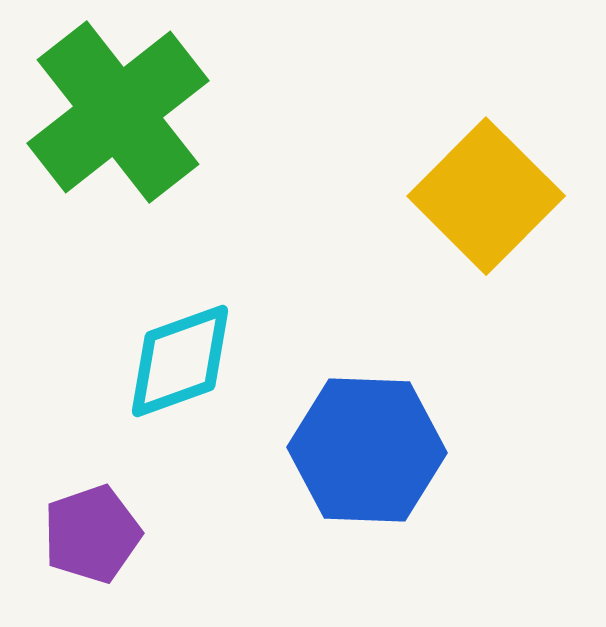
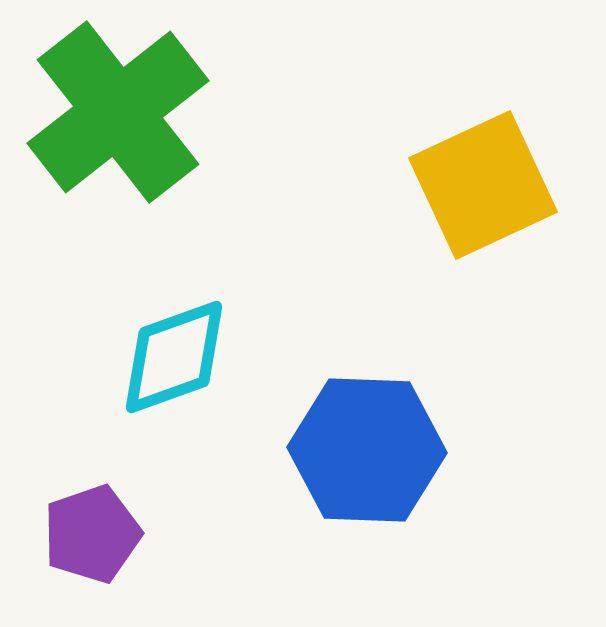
yellow square: moved 3 px left, 11 px up; rotated 20 degrees clockwise
cyan diamond: moved 6 px left, 4 px up
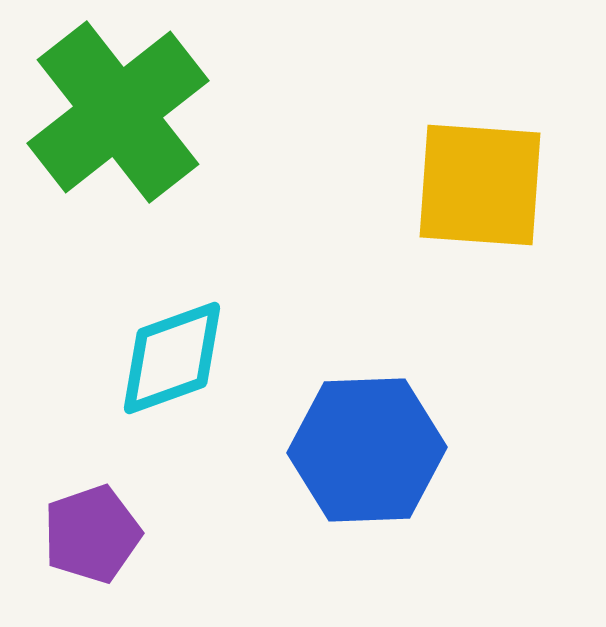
yellow square: moved 3 px left; rotated 29 degrees clockwise
cyan diamond: moved 2 px left, 1 px down
blue hexagon: rotated 4 degrees counterclockwise
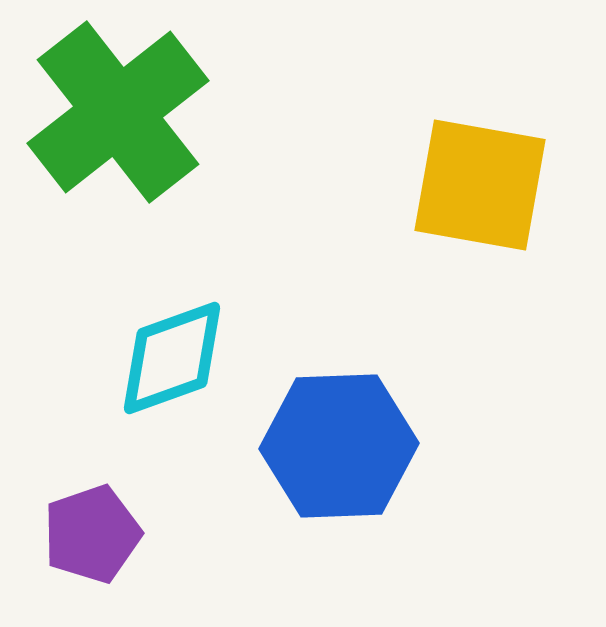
yellow square: rotated 6 degrees clockwise
blue hexagon: moved 28 px left, 4 px up
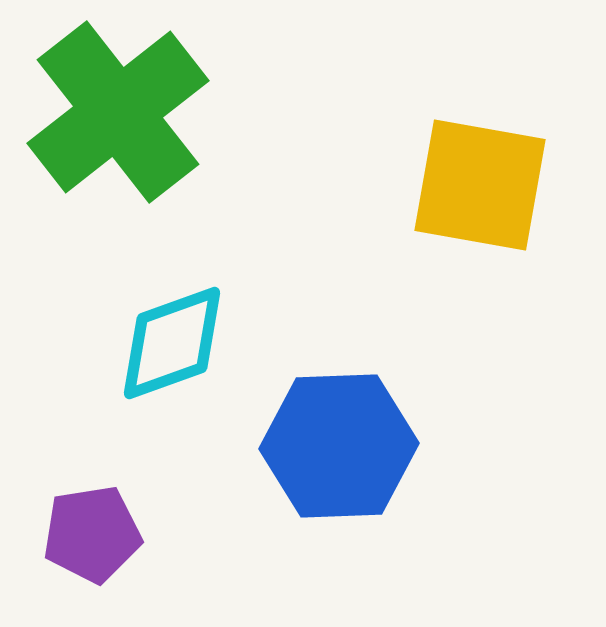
cyan diamond: moved 15 px up
purple pentagon: rotated 10 degrees clockwise
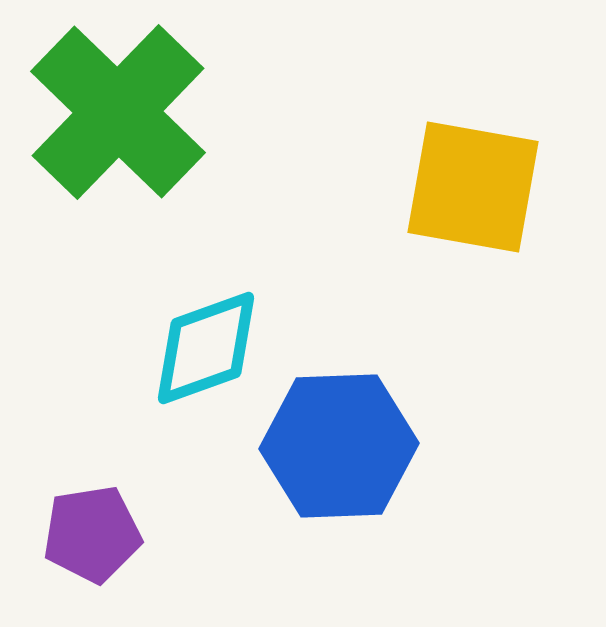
green cross: rotated 8 degrees counterclockwise
yellow square: moved 7 px left, 2 px down
cyan diamond: moved 34 px right, 5 px down
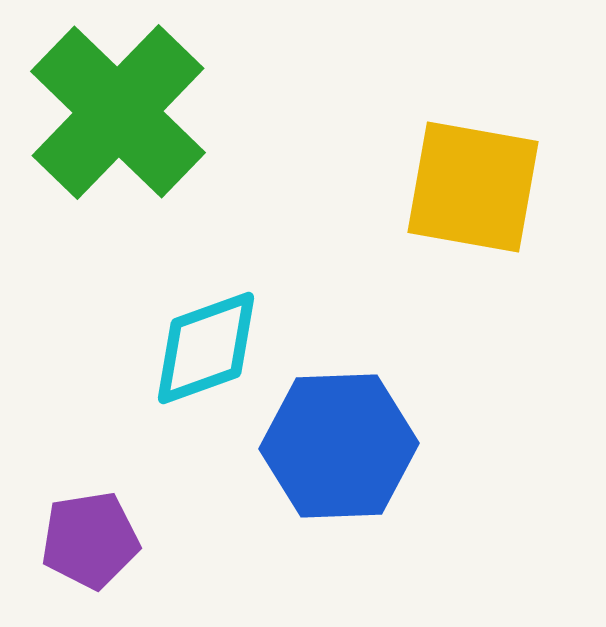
purple pentagon: moved 2 px left, 6 px down
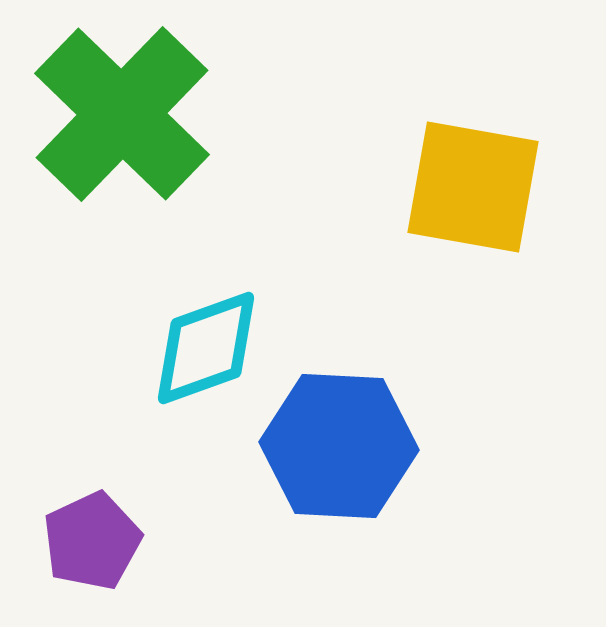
green cross: moved 4 px right, 2 px down
blue hexagon: rotated 5 degrees clockwise
purple pentagon: moved 2 px right, 1 px down; rotated 16 degrees counterclockwise
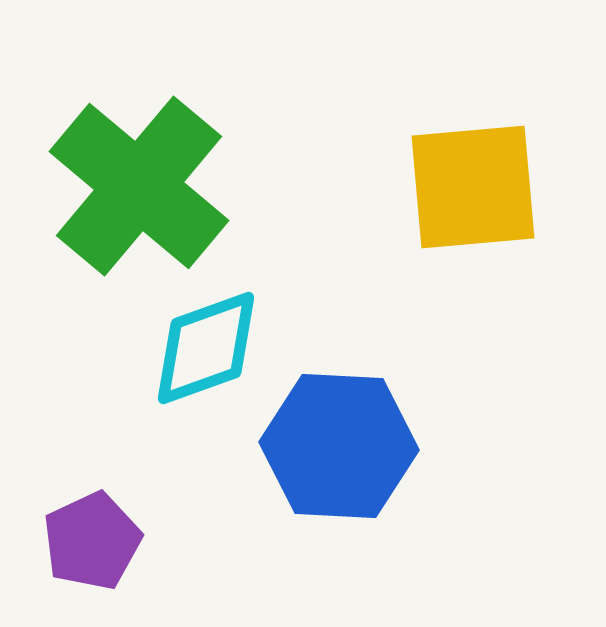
green cross: moved 17 px right, 72 px down; rotated 4 degrees counterclockwise
yellow square: rotated 15 degrees counterclockwise
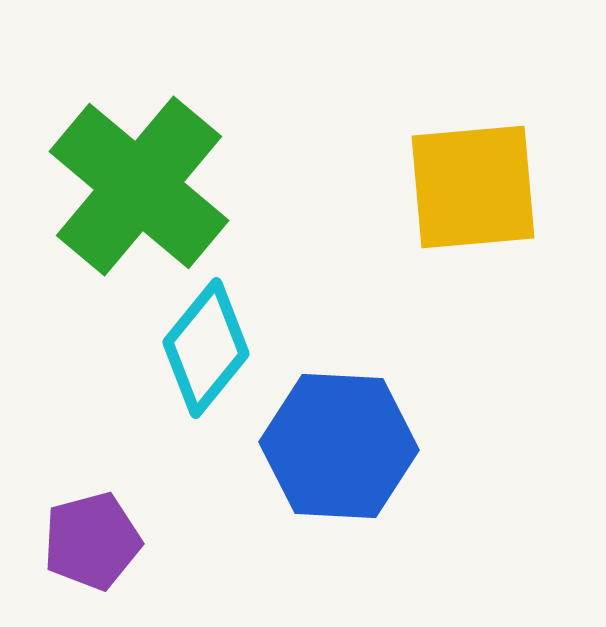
cyan diamond: rotated 31 degrees counterclockwise
purple pentagon: rotated 10 degrees clockwise
